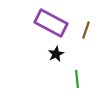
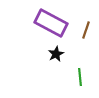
green line: moved 3 px right, 2 px up
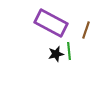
black star: rotated 14 degrees clockwise
green line: moved 11 px left, 26 px up
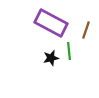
black star: moved 5 px left, 4 px down
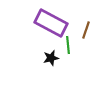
green line: moved 1 px left, 6 px up
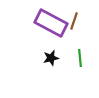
brown line: moved 12 px left, 9 px up
green line: moved 12 px right, 13 px down
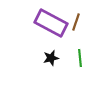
brown line: moved 2 px right, 1 px down
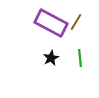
brown line: rotated 12 degrees clockwise
black star: rotated 14 degrees counterclockwise
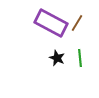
brown line: moved 1 px right, 1 px down
black star: moved 6 px right; rotated 21 degrees counterclockwise
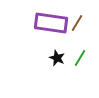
purple rectangle: rotated 20 degrees counterclockwise
green line: rotated 36 degrees clockwise
